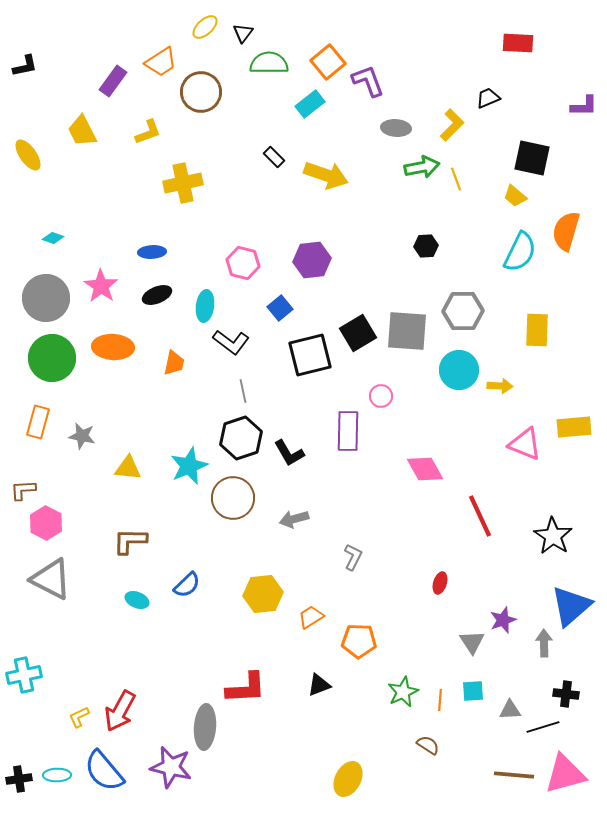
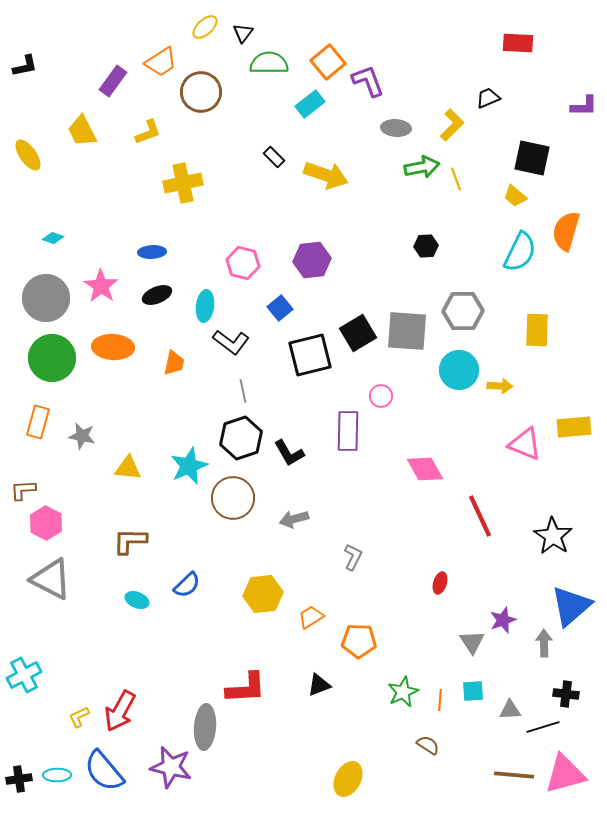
cyan cross at (24, 675): rotated 16 degrees counterclockwise
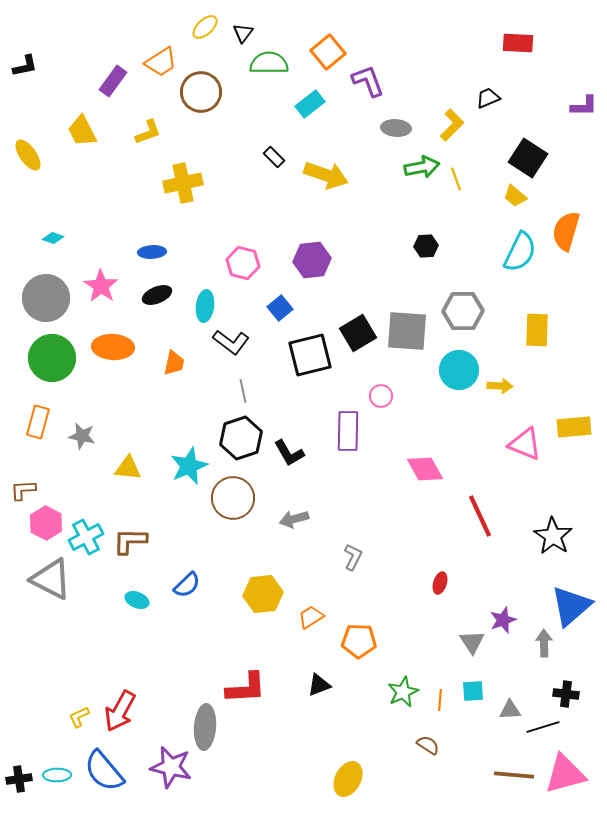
orange square at (328, 62): moved 10 px up
black square at (532, 158): moved 4 px left; rotated 21 degrees clockwise
cyan cross at (24, 675): moved 62 px right, 138 px up
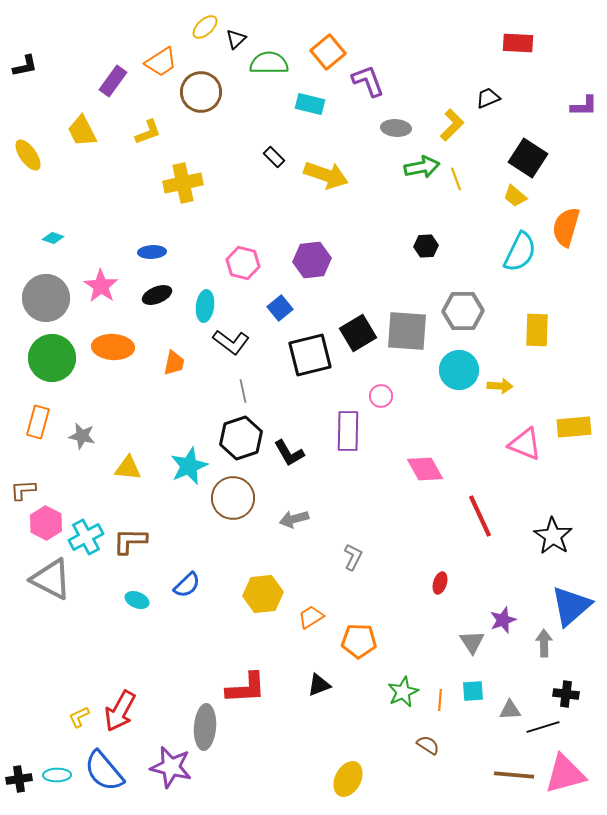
black triangle at (243, 33): moved 7 px left, 6 px down; rotated 10 degrees clockwise
cyan rectangle at (310, 104): rotated 52 degrees clockwise
orange semicircle at (566, 231): moved 4 px up
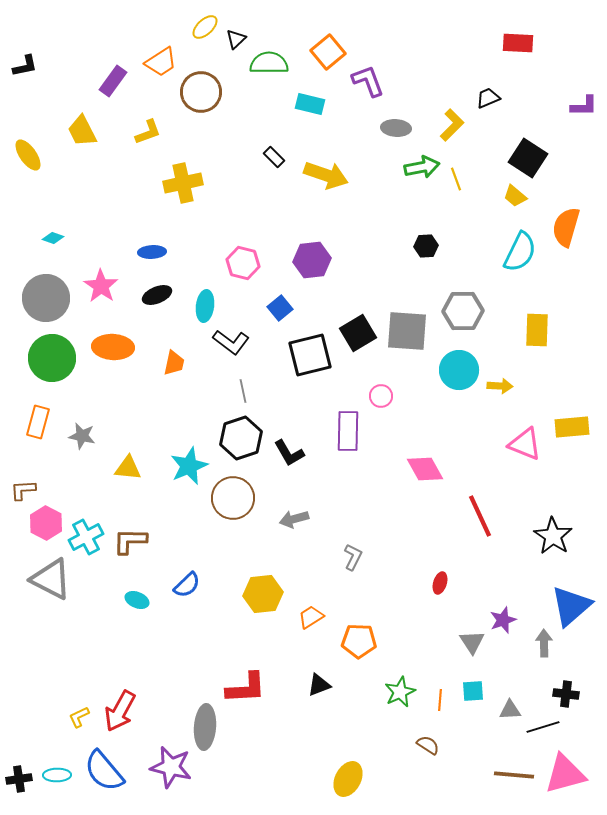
yellow rectangle at (574, 427): moved 2 px left
green star at (403, 692): moved 3 px left
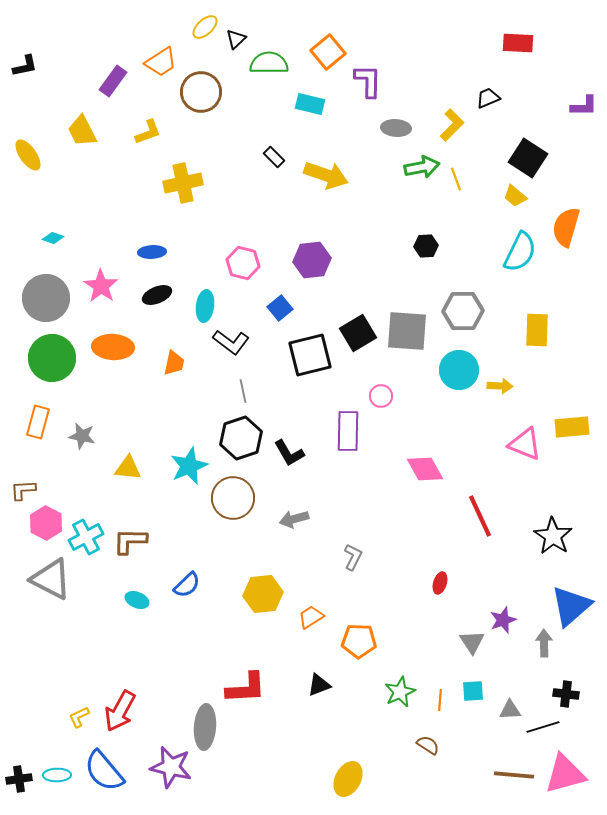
purple L-shape at (368, 81): rotated 21 degrees clockwise
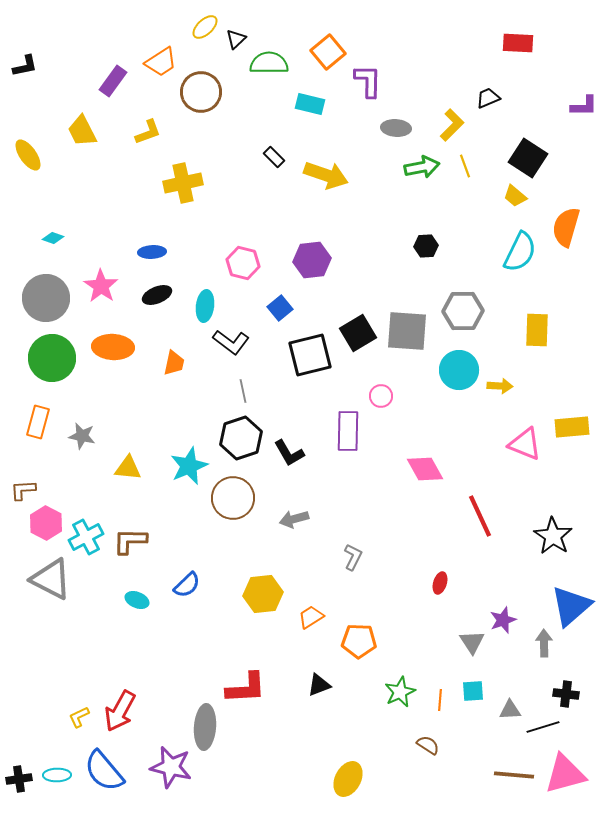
yellow line at (456, 179): moved 9 px right, 13 px up
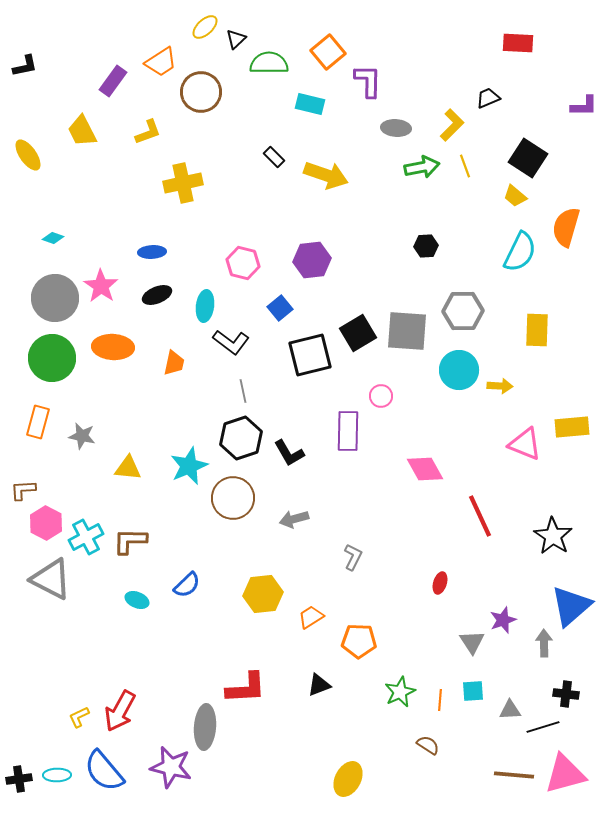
gray circle at (46, 298): moved 9 px right
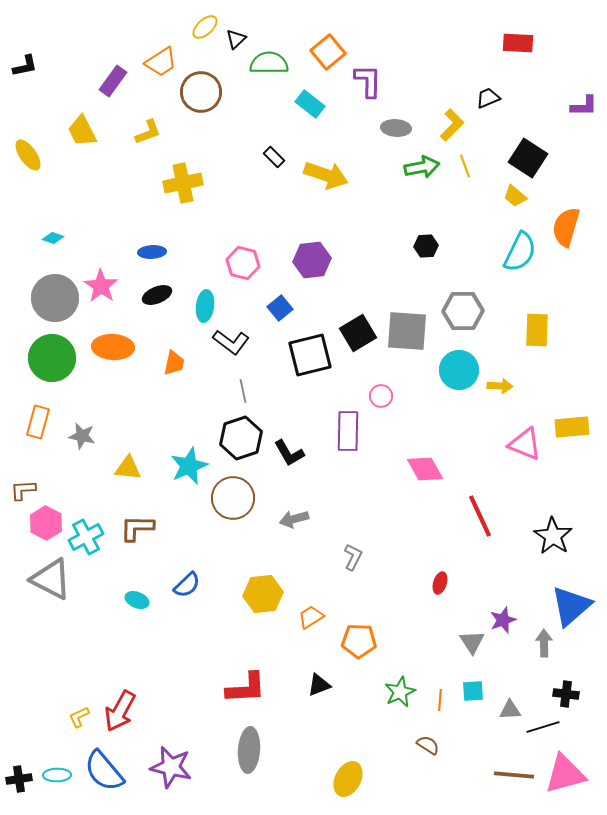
cyan rectangle at (310, 104): rotated 24 degrees clockwise
brown L-shape at (130, 541): moved 7 px right, 13 px up
gray ellipse at (205, 727): moved 44 px right, 23 px down
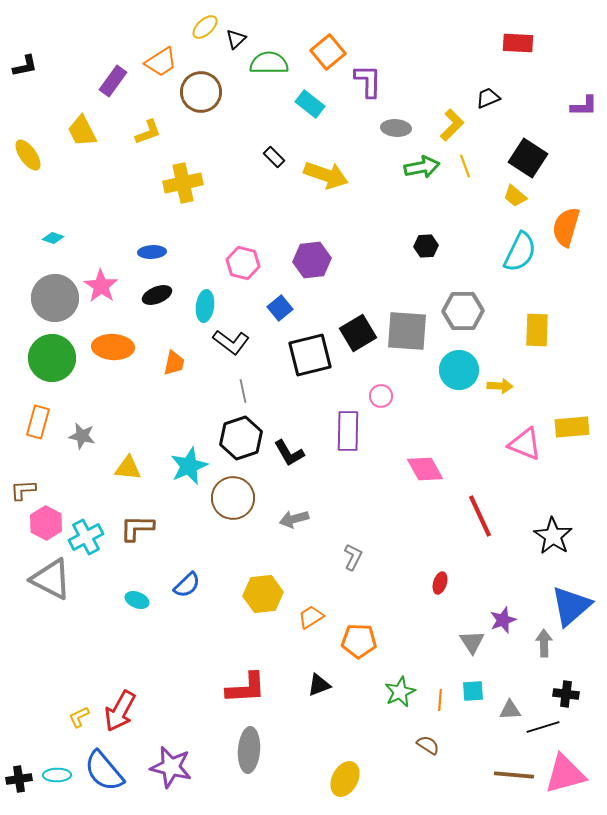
yellow ellipse at (348, 779): moved 3 px left
